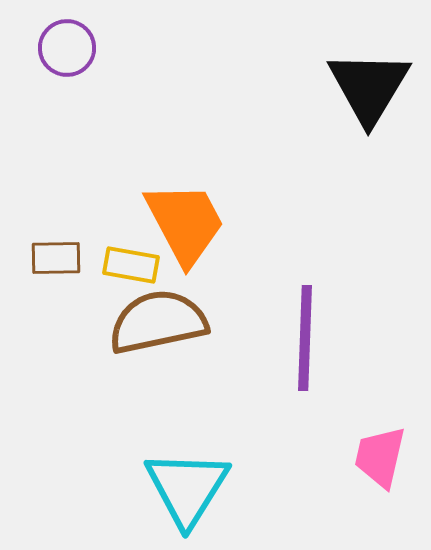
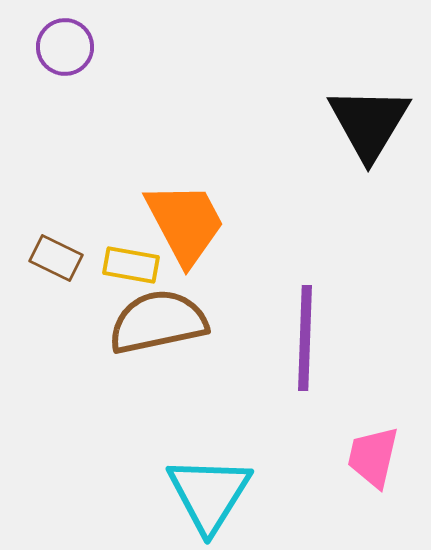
purple circle: moved 2 px left, 1 px up
black triangle: moved 36 px down
brown rectangle: rotated 27 degrees clockwise
pink trapezoid: moved 7 px left
cyan triangle: moved 22 px right, 6 px down
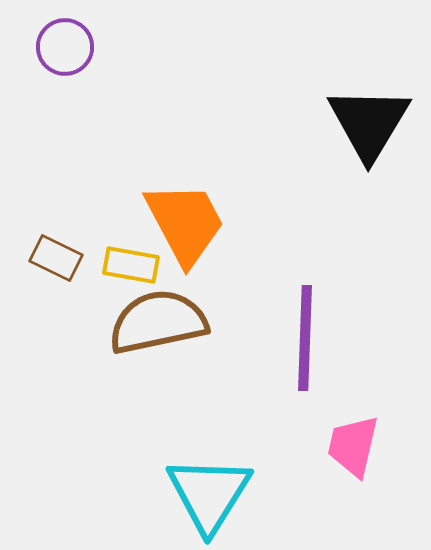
pink trapezoid: moved 20 px left, 11 px up
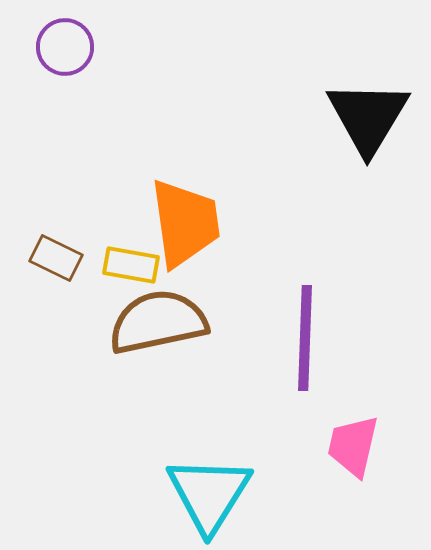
black triangle: moved 1 px left, 6 px up
orange trapezoid: rotated 20 degrees clockwise
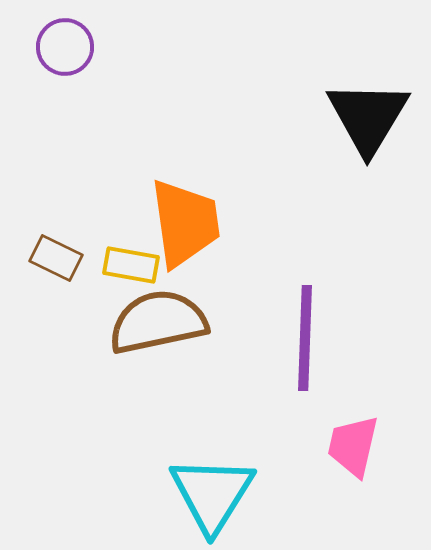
cyan triangle: moved 3 px right
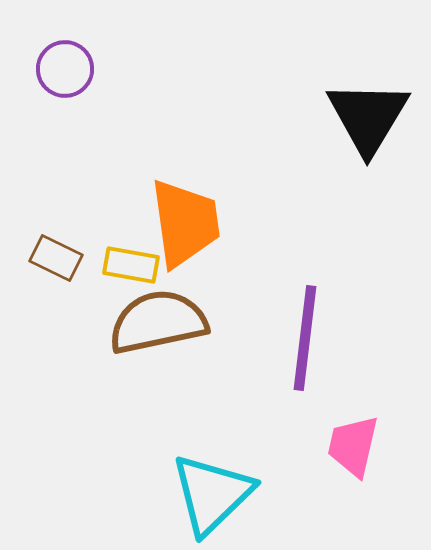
purple circle: moved 22 px down
purple line: rotated 5 degrees clockwise
cyan triangle: rotated 14 degrees clockwise
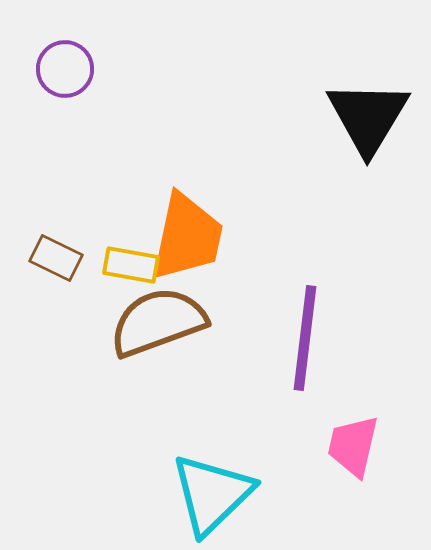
orange trapezoid: moved 2 px right, 14 px down; rotated 20 degrees clockwise
brown semicircle: rotated 8 degrees counterclockwise
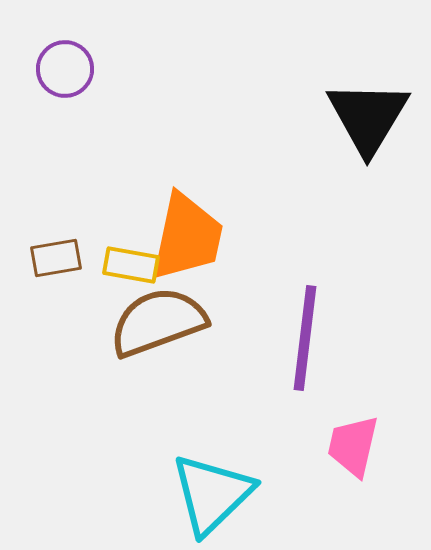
brown rectangle: rotated 36 degrees counterclockwise
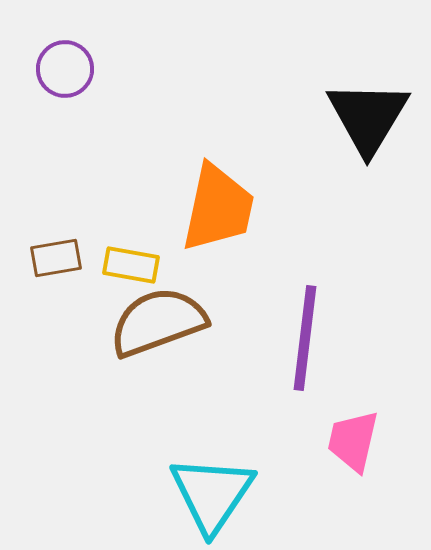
orange trapezoid: moved 31 px right, 29 px up
pink trapezoid: moved 5 px up
cyan triangle: rotated 12 degrees counterclockwise
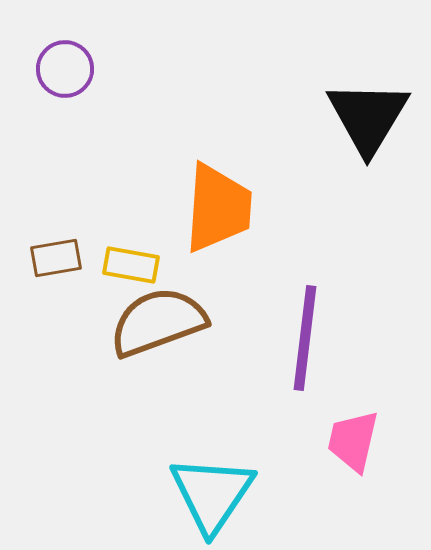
orange trapezoid: rotated 8 degrees counterclockwise
